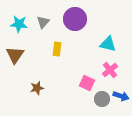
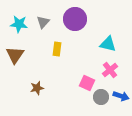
gray circle: moved 1 px left, 2 px up
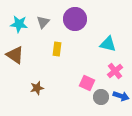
brown triangle: rotated 30 degrees counterclockwise
pink cross: moved 5 px right, 1 px down
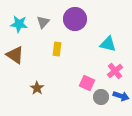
brown star: rotated 24 degrees counterclockwise
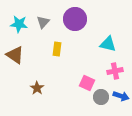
pink cross: rotated 28 degrees clockwise
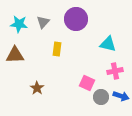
purple circle: moved 1 px right
brown triangle: rotated 36 degrees counterclockwise
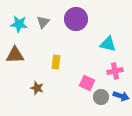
yellow rectangle: moved 1 px left, 13 px down
brown star: rotated 16 degrees counterclockwise
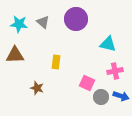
gray triangle: rotated 32 degrees counterclockwise
